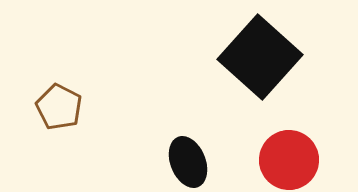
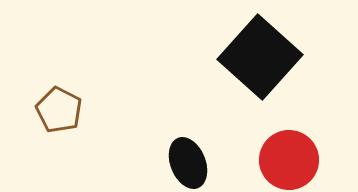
brown pentagon: moved 3 px down
black ellipse: moved 1 px down
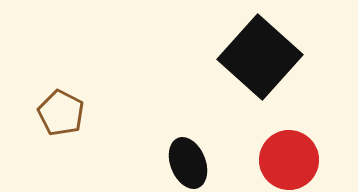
brown pentagon: moved 2 px right, 3 px down
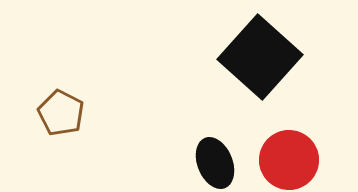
black ellipse: moved 27 px right
